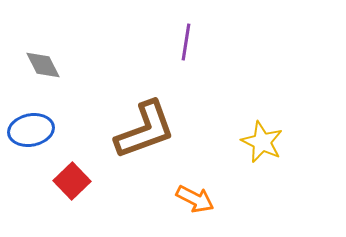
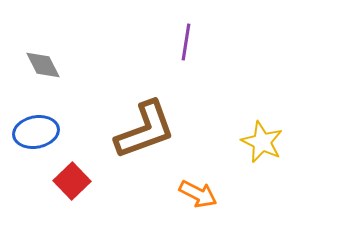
blue ellipse: moved 5 px right, 2 px down
orange arrow: moved 3 px right, 5 px up
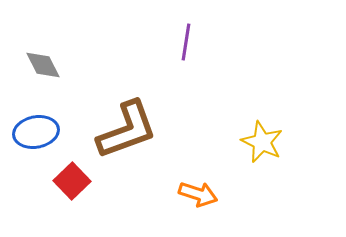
brown L-shape: moved 18 px left
orange arrow: rotated 9 degrees counterclockwise
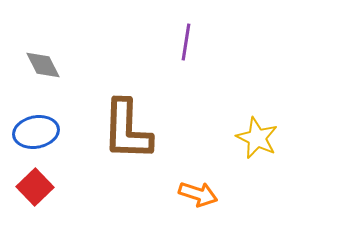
brown L-shape: rotated 112 degrees clockwise
yellow star: moved 5 px left, 4 px up
red square: moved 37 px left, 6 px down
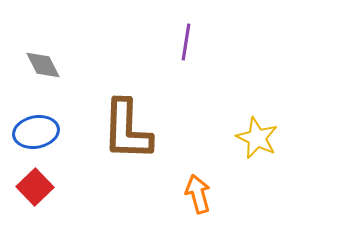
orange arrow: rotated 123 degrees counterclockwise
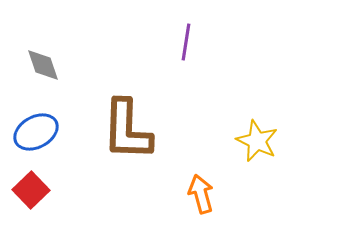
gray diamond: rotated 9 degrees clockwise
blue ellipse: rotated 18 degrees counterclockwise
yellow star: moved 3 px down
red square: moved 4 px left, 3 px down
orange arrow: moved 3 px right
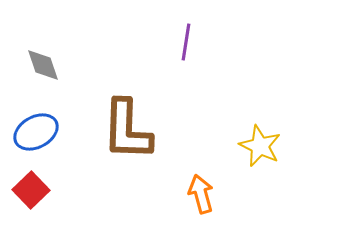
yellow star: moved 3 px right, 5 px down
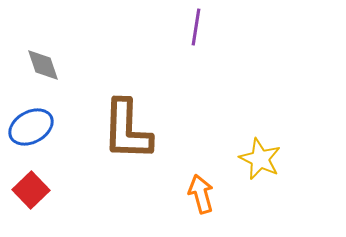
purple line: moved 10 px right, 15 px up
blue ellipse: moved 5 px left, 5 px up
yellow star: moved 13 px down
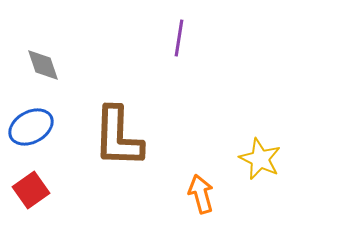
purple line: moved 17 px left, 11 px down
brown L-shape: moved 9 px left, 7 px down
red square: rotated 9 degrees clockwise
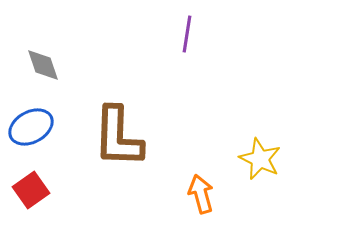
purple line: moved 8 px right, 4 px up
